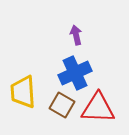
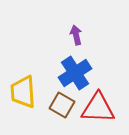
blue cross: rotated 8 degrees counterclockwise
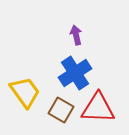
yellow trapezoid: moved 2 px right; rotated 148 degrees clockwise
brown square: moved 1 px left, 5 px down
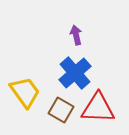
blue cross: rotated 8 degrees counterclockwise
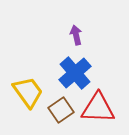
yellow trapezoid: moved 3 px right
brown square: rotated 25 degrees clockwise
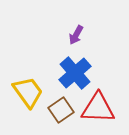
purple arrow: rotated 138 degrees counterclockwise
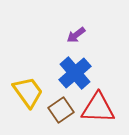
purple arrow: rotated 24 degrees clockwise
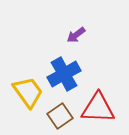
blue cross: moved 11 px left, 1 px down; rotated 12 degrees clockwise
brown square: moved 1 px left, 6 px down
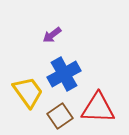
purple arrow: moved 24 px left
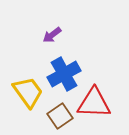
red triangle: moved 4 px left, 5 px up
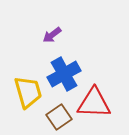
yellow trapezoid: rotated 20 degrees clockwise
brown square: moved 1 px left, 1 px down
